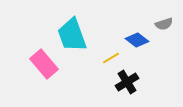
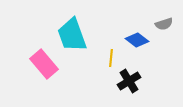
yellow line: rotated 54 degrees counterclockwise
black cross: moved 2 px right, 1 px up
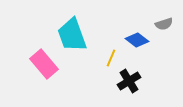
yellow line: rotated 18 degrees clockwise
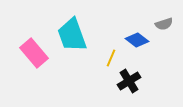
pink rectangle: moved 10 px left, 11 px up
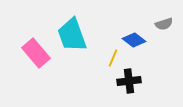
blue diamond: moved 3 px left
pink rectangle: moved 2 px right
yellow line: moved 2 px right
black cross: rotated 25 degrees clockwise
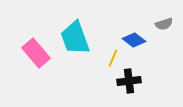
cyan trapezoid: moved 3 px right, 3 px down
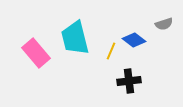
cyan trapezoid: rotated 6 degrees clockwise
yellow line: moved 2 px left, 7 px up
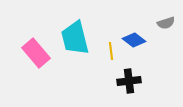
gray semicircle: moved 2 px right, 1 px up
yellow line: rotated 30 degrees counterclockwise
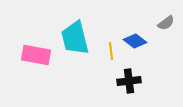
gray semicircle: rotated 18 degrees counterclockwise
blue diamond: moved 1 px right, 1 px down
pink rectangle: moved 2 px down; rotated 40 degrees counterclockwise
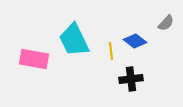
gray semicircle: rotated 12 degrees counterclockwise
cyan trapezoid: moved 1 px left, 2 px down; rotated 12 degrees counterclockwise
pink rectangle: moved 2 px left, 4 px down
black cross: moved 2 px right, 2 px up
